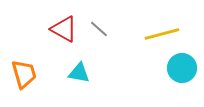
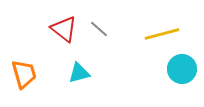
red triangle: rotated 8 degrees clockwise
cyan circle: moved 1 px down
cyan triangle: rotated 25 degrees counterclockwise
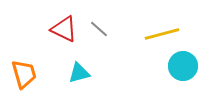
red triangle: rotated 12 degrees counterclockwise
cyan circle: moved 1 px right, 3 px up
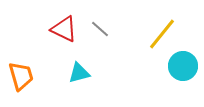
gray line: moved 1 px right
yellow line: rotated 36 degrees counterclockwise
orange trapezoid: moved 3 px left, 2 px down
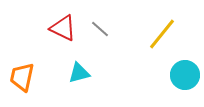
red triangle: moved 1 px left, 1 px up
cyan circle: moved 2 px right, 9 px down
orange trapezoid: moved 1 px right, 1 px down; rotated 152 degrees counterclockwise
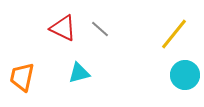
yellow line: moved 12 px right
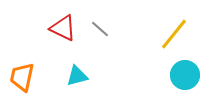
cyan triangle: moved 2 px left, 3 px down
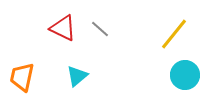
cyan triangle: rotated 25 degrees counterclockwise
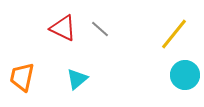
cyan triangle: moved 3 px down
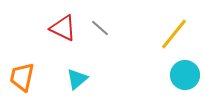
gray line: moved 1 px up
